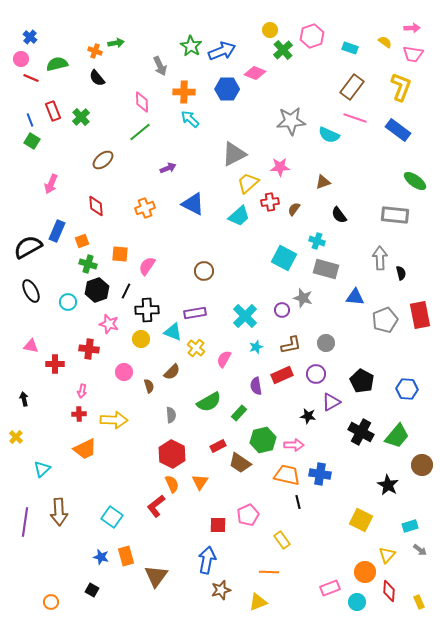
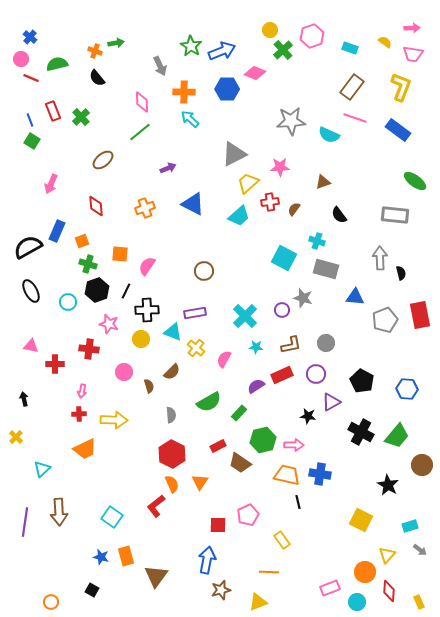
cyan star at (256, 347): rotated 24 degrees clockwise
purple semicircle at (256, 386): rotated 66 degrees clockwise
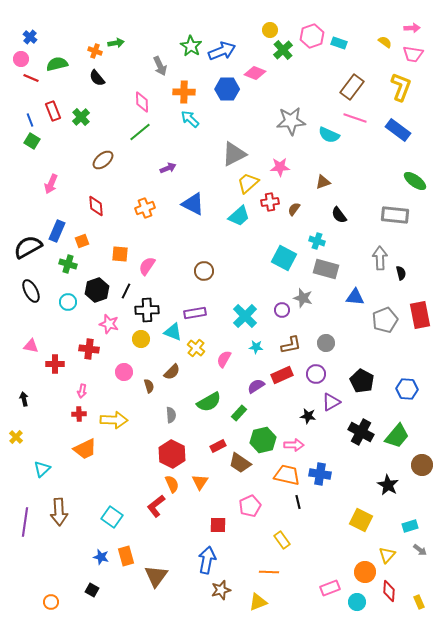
cyan rectangle at (350, 48): moved 11 px left, 5 px up
green cross at (88, 264): moved 20 px left
pink pentagon at (248, 515): moved 2 px right, 9 px up
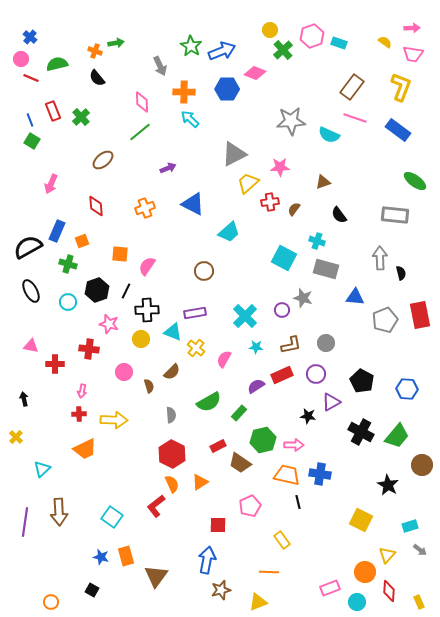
cyan trapezoid at (239, 216): moved 10 px left, 16 px down
orange triangle at (200, 482): rotated 24 degrees clockwise
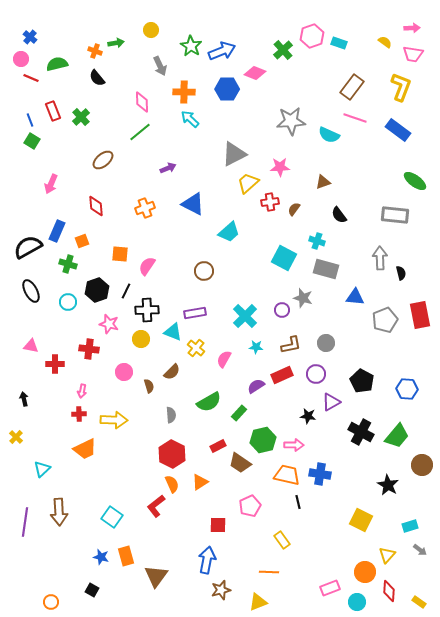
yellow circle at (270, 30): moved 119 px left
yellow rectangle at (419, 602): rotated 32 degrees counterclockwise
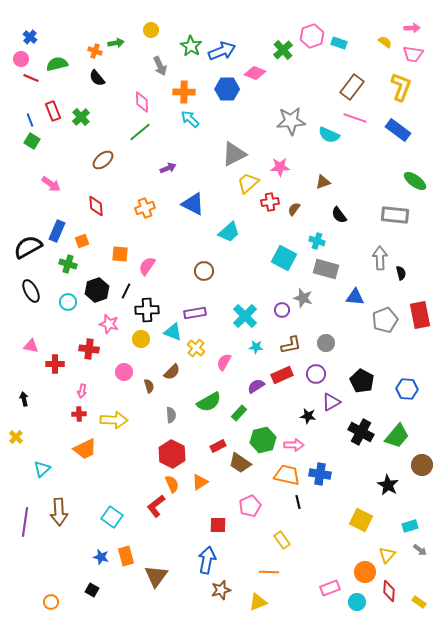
pink arrow at (51, 184): rotated 78 degrees counterclockwise
pink semicircle at (224, 359): moved 3 px down
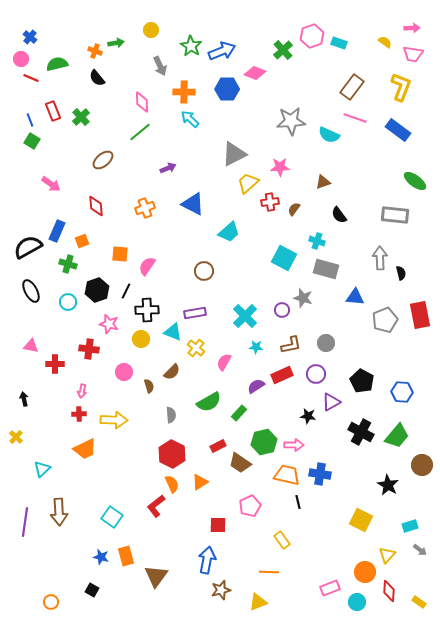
blue hexagon at (407, 389): moved 5 px left, 3 px down
green hexagon at (263, 440): moved 1 px right, 2 px down
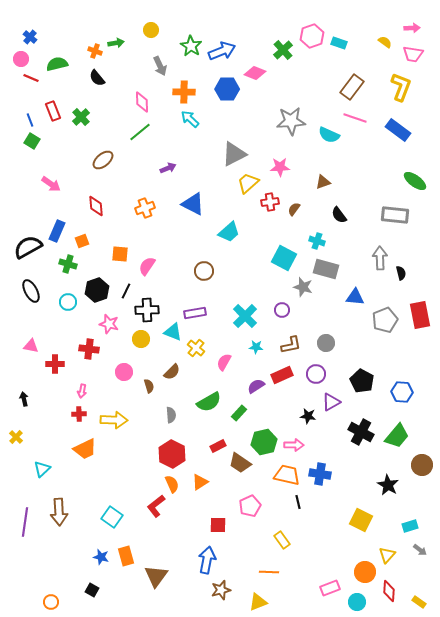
gray star at (303, 298): moved 11 px up
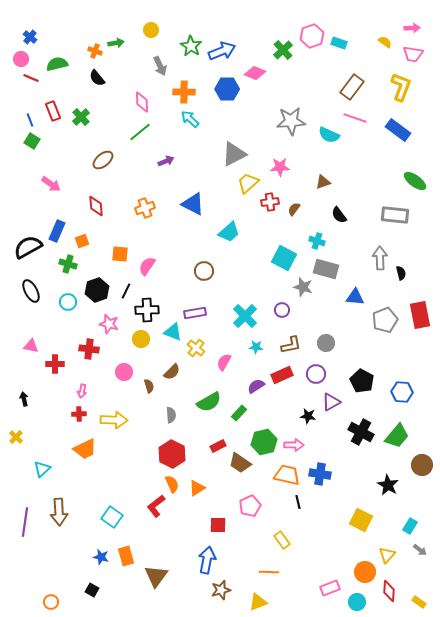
purple arrow at (168, 168): moved 2 px left, 7 px up
orange triangle at (200, 482): moved 3 px left, 6 px down
cyan rectangle at (410, 526): rotated 42 degrees counterclockwise
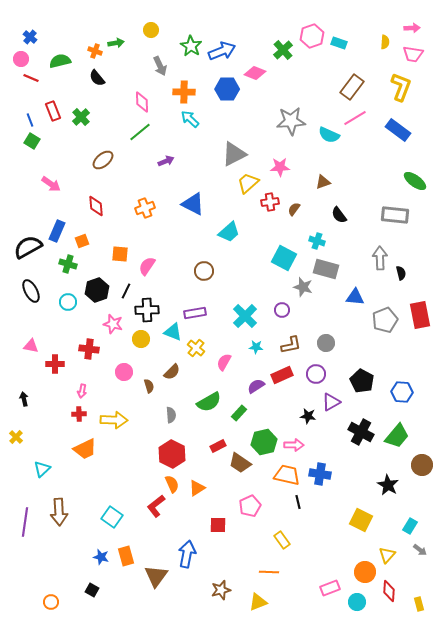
yellow semicircle at (385, 42): rotated 56 degrees clockwise
green semicircle at (57, 64): moved 3 px right, 3 px up
pink line at (355, 118): rotated 50 degrees counterclockwise
pink star at (109, 324): moved 4 px right
blue arrow at (207, 560): moved 20 px left, 6 px up
yellow rectangle at (419, 602): moved 2 px down; rotated 40 degrees clockwise
